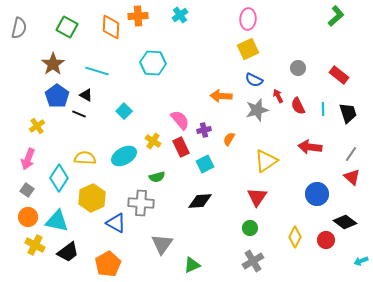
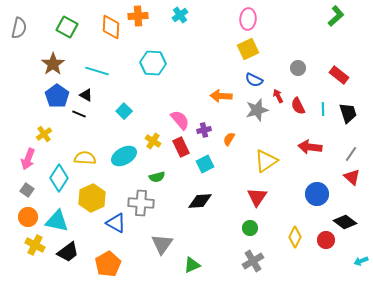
yellow cross at (37, 126): moved 7 px right, 8 px down
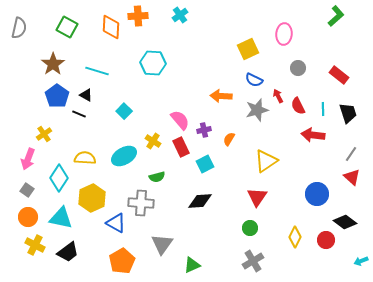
pink ellipse at (248, 19): moved 36 px right, 15 px down
red arrow at (310, 147): moved 3 px right, 12 px up
cyan triangle at (57, 221): moved 4 px right, 3 px up
orange pentagon at (108, 264): moved 14 px right, 3 px up
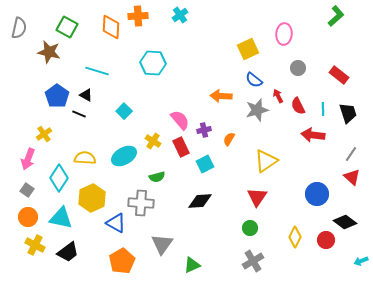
brown star at (53, 64): moved 4 px left, 12 px up; rotated 25 degrees counterclockwise
blue semicircle at (254, 80): rotated 12 degrees clockwise
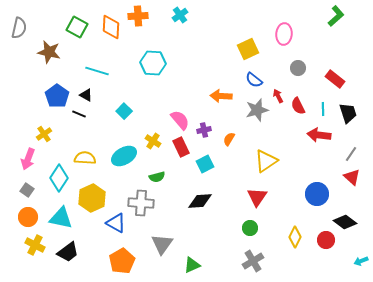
green square at (67, 27): moved 10 px right
red rectangle at (339, 75): moved 4 px left, 4 px down
red arrow at (313, 135): moved 6 px right
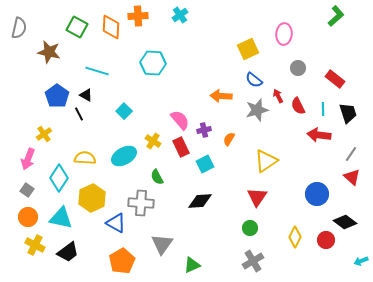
black line at (79, 114): rotated 40 degrees clockwise
green semicircle at (157, 177): rotated 77 degrees clockwise
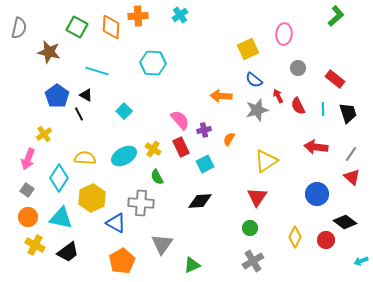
red arrow at (319, 135): moved 3 px left, 12 px down
yellow cross at (153, 141): moved 8 px down
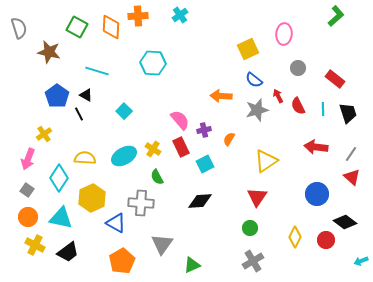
gray semicircle at (19, 28): rotated 30 degrees counterclockwise
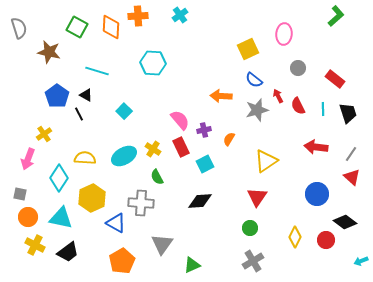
gray square at (27, 190): moved 7 px left, 4 px down; rotated 24 degrees counterclockwise
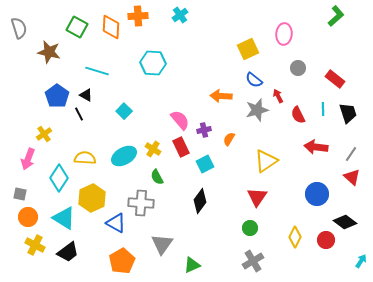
red semicircle at (298, 106): moved 9 px down
black diamond at (200, 201): rotated 50 degrees counterclockwise
cyan triangle at (61, 218): moved 3 px right; rotated 20 degrees clockwise
cyan arrow at (361, 261): rotated 144 degrees clockwise
